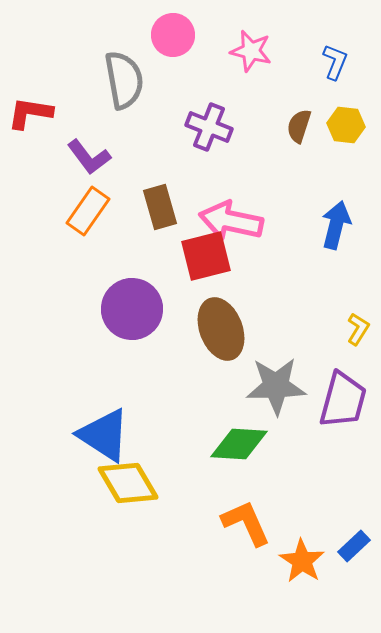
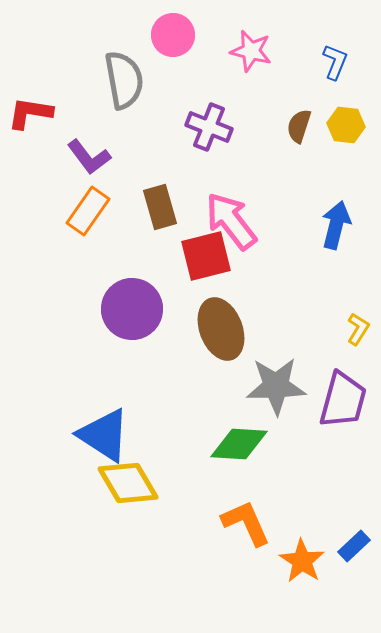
pink arrow: rotated 40 degrees clockwise
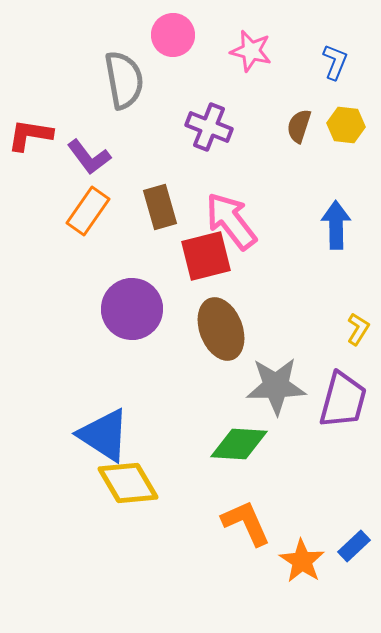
red L-shape: moved 22 px down
blue arrow: rotated 15 degrees counterclockwise
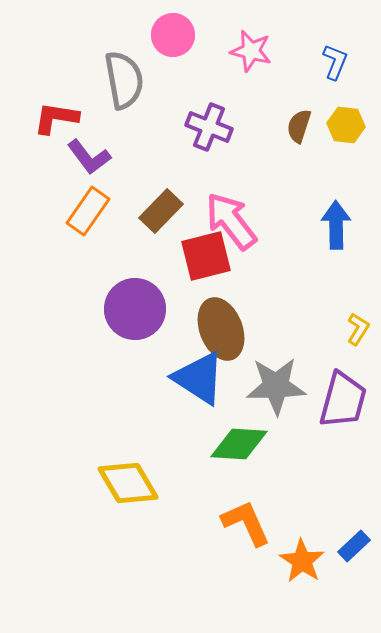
red L-shape: moved 26 px right, 17 px up
brown rectangle: moved 1 px right, 4 px down; rotated 60 degrees clockwise
purple circle: moved 3 px right
blue triangle: moved 95 px right, 57 px up
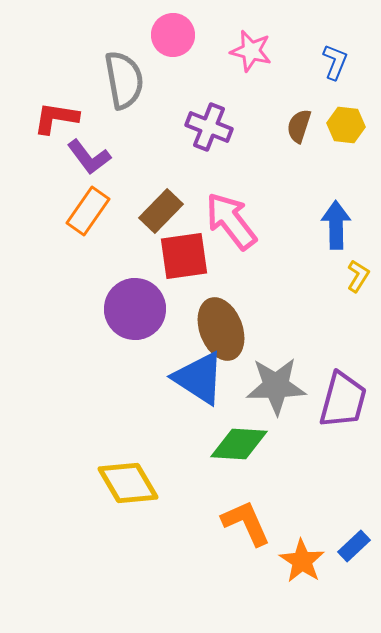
red square: moved 22 px left; rotated 6 degrees clockwise
yellow L-shape: moved 53 px up
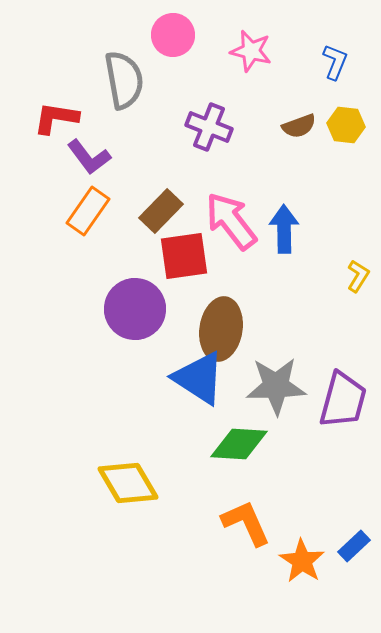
brown semicircle: rotated 128 degrees counterclockwise
blue arrow: moved 52 px left, 4 px down
brown ellipse: rotated 30 degrees clockwise
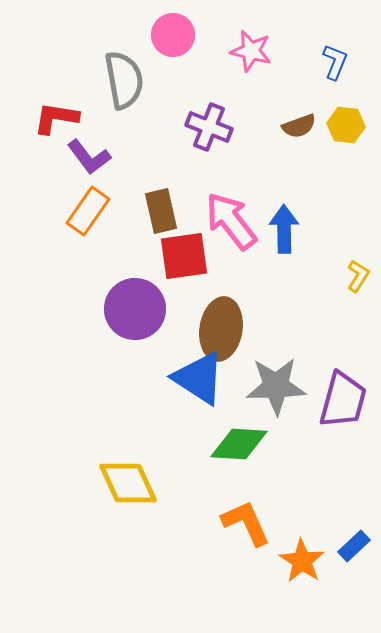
brown rectangle: rotated 57 degrees counterclockwise
yellow diamond: rotated 6 degrees clockwise
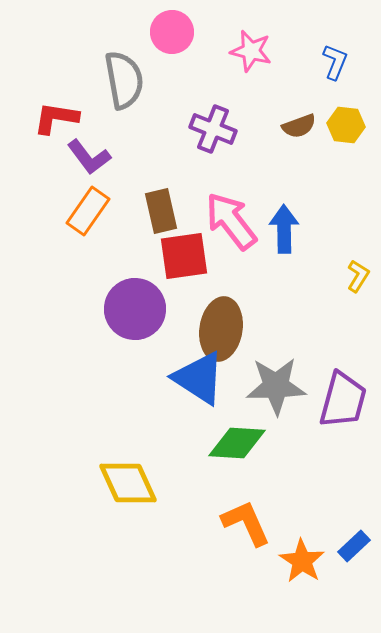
pink circle: moved 1 px left, 3 px up
purple cross: moved 4 px right, 2 px down
green diamond: moved 2 px left, 1 px up
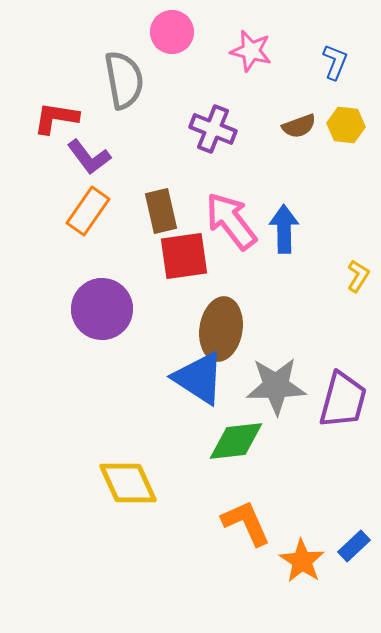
purple circle: moved 33 px left
green diamond: moved 1 px left, 2 px up; rotated 10 degrees counterclockwise
